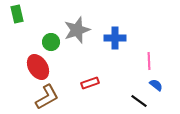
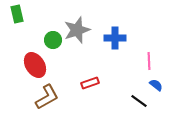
green circle: moved 2 px right, 2 px up
red ellipse: moved 3 px left, 2 px up
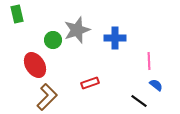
brown L-shape: rotated 16 degrees counterclockwise
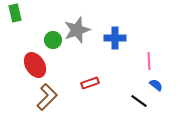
green rectangle: moved 2 px left, 1 px up
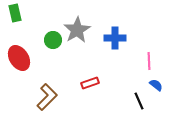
gray star: rotated 12 degrees counterclockwise
red ellipse: moved 16 px left, 7 px up
black line: rotated 30 degrees clockwise
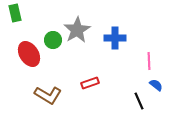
red ellipse: moved 10 px right, 4 px up
brown L-shape: moved 1 px right, 2 px up; rotated 76 degrees clockwise
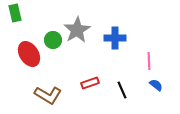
black line: moved 17 px left, 11 px up
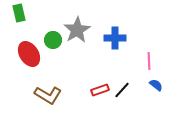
green rectangle: moved 4 px right
red rectangle: moved 10 px right, 7 px down
black line: rotated 66 degrees clockwise
